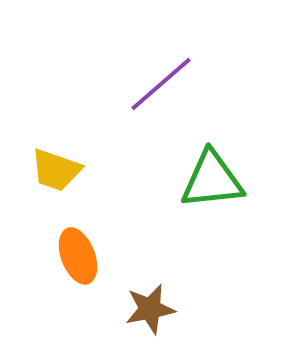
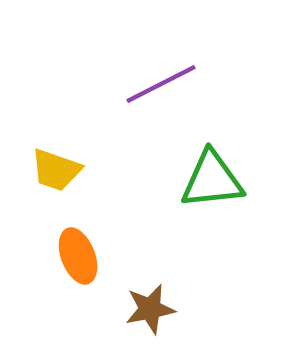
purple line: rotated 14 degrees clockwise
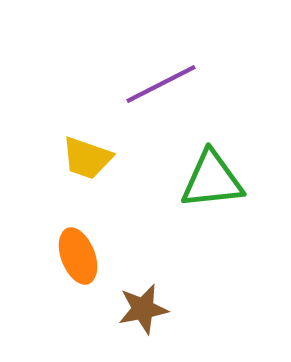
yellow trapezoid: moved 31 px right, 12 px up
brown star: moved 7 px left
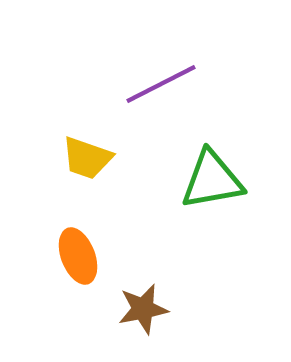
green triangle: rotated 4 degrees counterclockwise
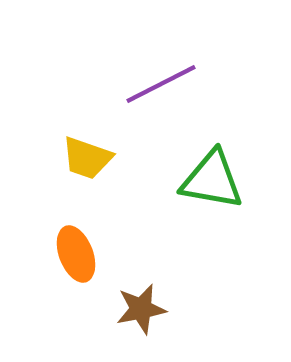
green triangle: rotated 20 degrees clockwise
orange ellipse: moved 2 px left, 2 px up
brown star: moved 2 px left
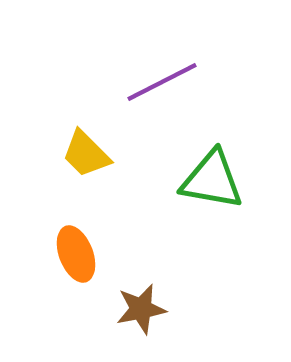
purple line: moved 1 px right, 2 px up
yellow trapezoid: moved 1 px left, 4 px up; rotated 26 degrees clockwise
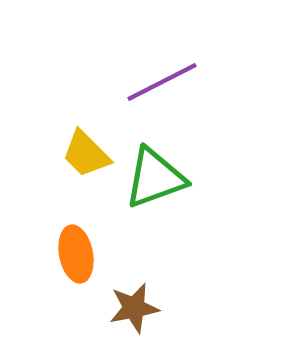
green triangle: moved 57 px left, 2 px up; rotated 30 degrees counterclockwise
orange ellipse: rotated 10 degrees clockwise
brown star: moved 7 px left, 1 px up
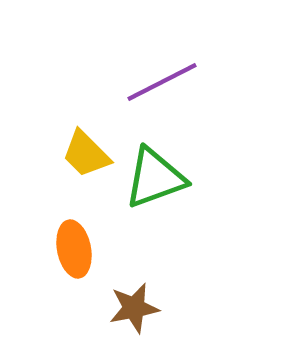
orange ellipse: moved 2 px left, 5 px up
